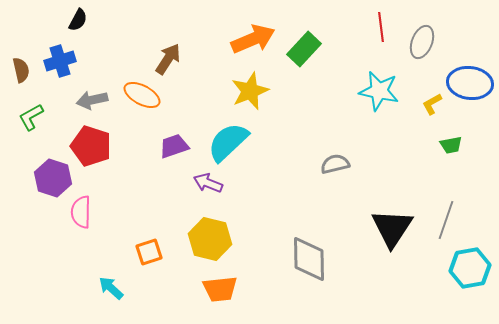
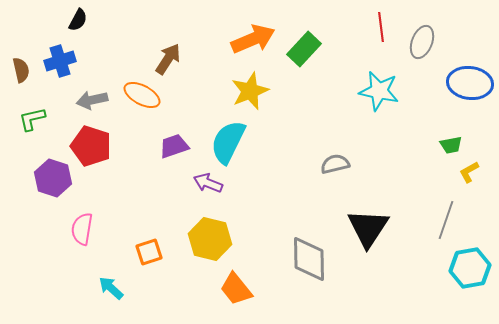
yellow L-shape: moved 37 px right, 68 px down
green L-shape: moved 1 px right, 2 px down; rotated 16 degrees clockwise
cyan semicircle: rotated 21 degrees counterclockwise
pink semicircle: moved 1 px right, 17 px down; rotated 8 degrees clockwise
black triangle: moved 24 px left
orange trapezoid: moved 16 px right; rotated 57 degrees clockwise
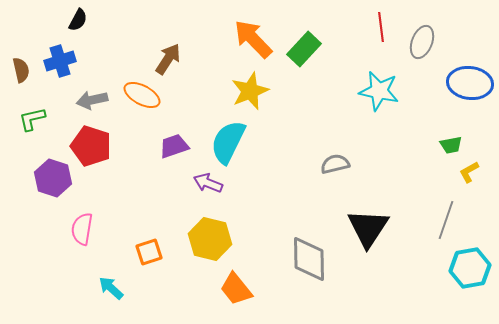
orange arrow: rotated 111 degrees counterclockwise
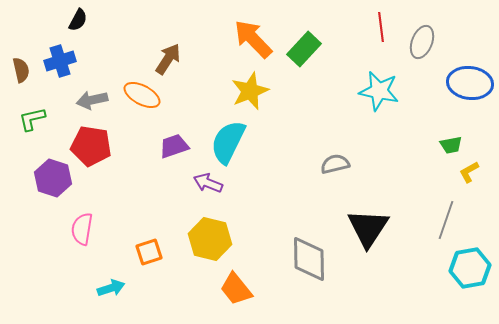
red pentagon: rotated 9 degrees counterclockwise
cyan arrow: rotated 120 degrees clockwise
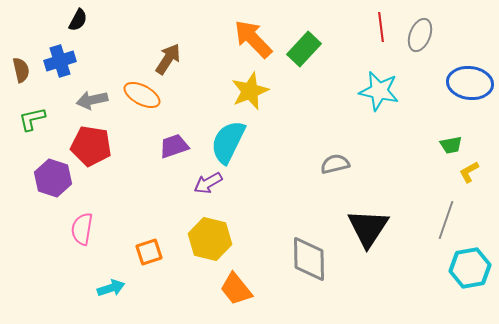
gray ellipse: moved 2 px left, 7 px up
purple arrow: rotated 52 degrees counterclockwise
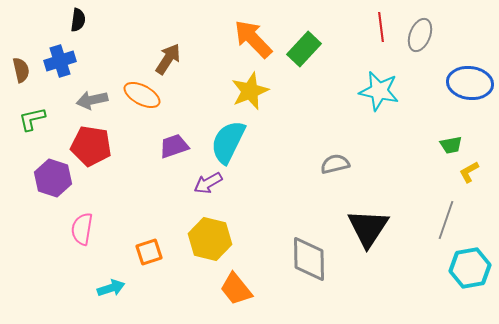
black semicircle: rotated 20 degrees counterclockwise
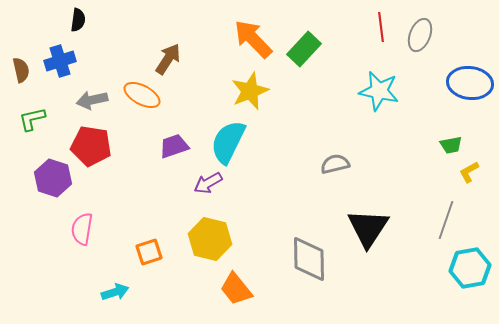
cyan arrow: moved 4 px right, 4 px down
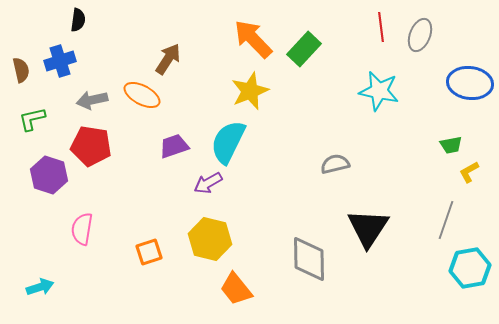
purple hexagon: moved 4 px left, 3 px up
cyan arrow: moved 75 px left, 5 px up
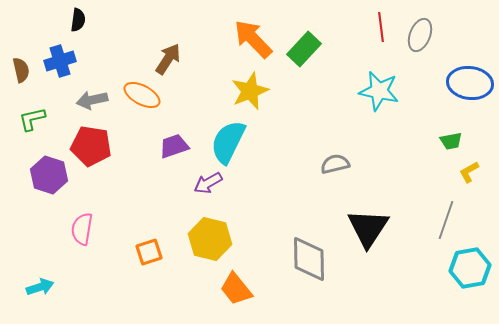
green trapezoid: moved 4 px up
